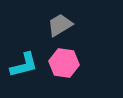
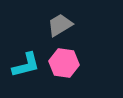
cyan L-shape: moved 2 px right
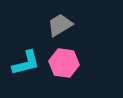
cyan L-shape: moved 2 px up
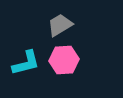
pink hexagon: moved 3 px up; rotated 12 degrees counterclockwise
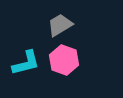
pink hexagon: rotated 24 degrees clockwise
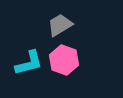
cyan L-shape: moved 3 px right
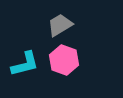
cyan L-shape: moved 4 px left, 1 px down
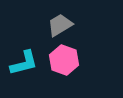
cyan L-shape: moved 1 px left, 1 px up
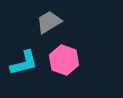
gray trapezoid: moved 11 px left, 3 px up
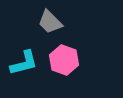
gray trapezoid: moved 1 px right; rotated 104 degrees counterclockwise
